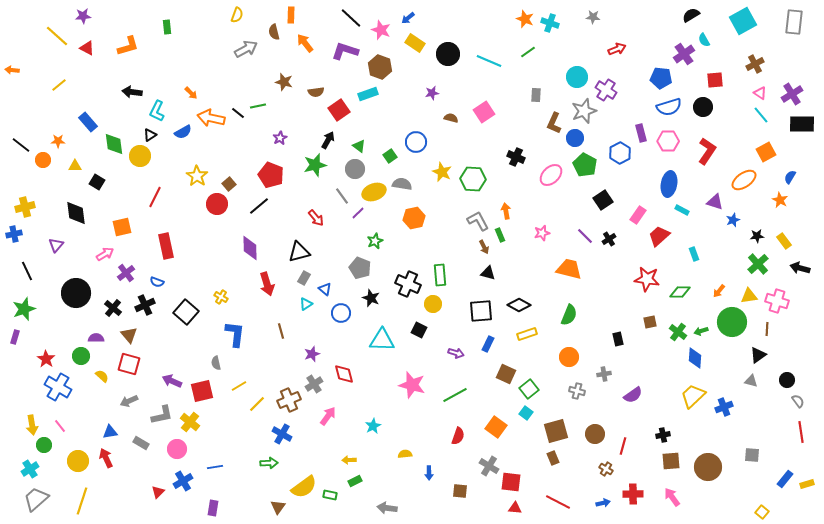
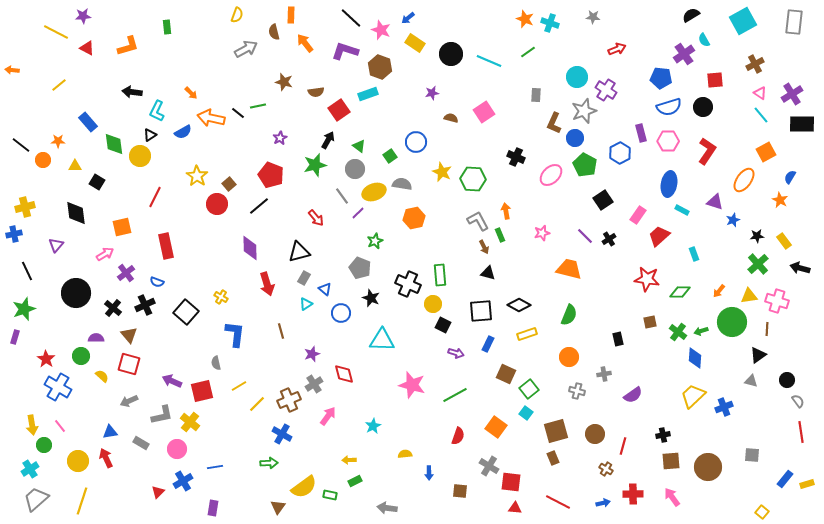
yellow line at (57, 36): moved 1 px left, 4 px up; rotated 15 degrees counterclockwise
black circle at (448, 54): moved 3 px right
orange ellipse at (744, 180): rotated 20 degrees counterclockwise
black square at (419, 330): moved 24 px right, 5 px up
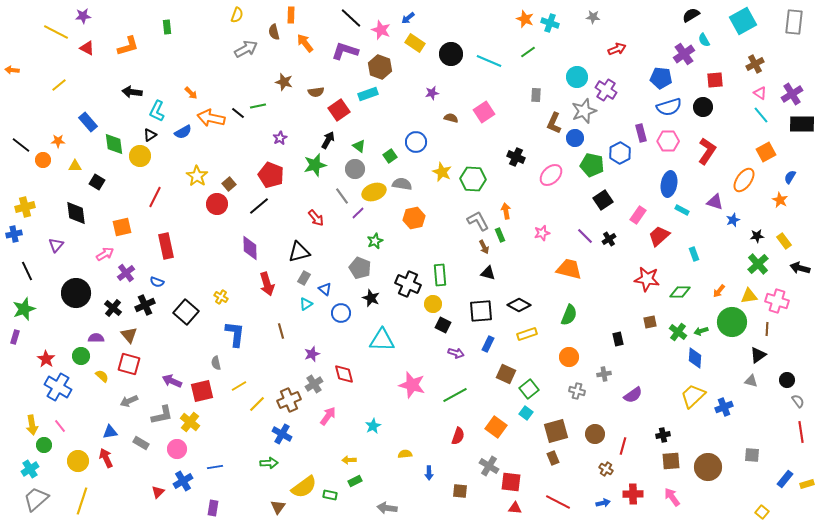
green pentagon at (585, 165): moved 7 px right; rotated 15 degrees counterclockwise
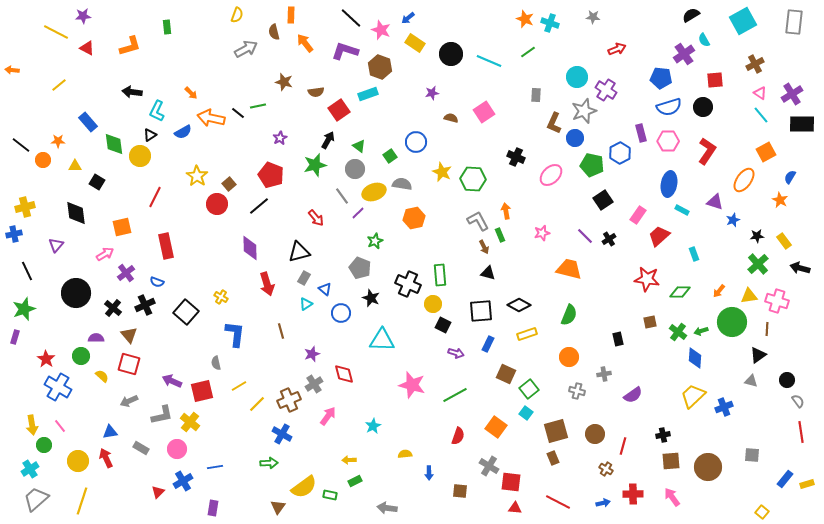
orange L-shape at (128, 46): moved 2 px right
gray rectangle at (141, 443): moved 5 px down
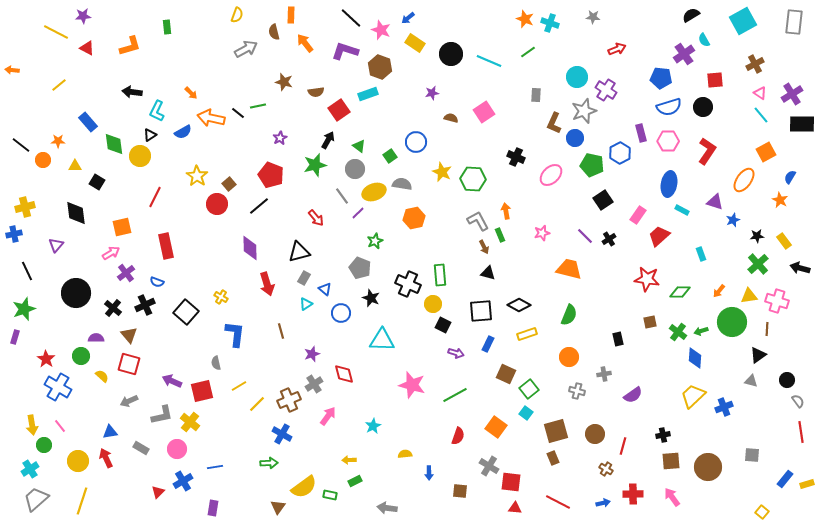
pink arrow at (105, 254): moved 6 px right, 1 px up
cyan rectangle at (694, 254): moved 7 px right
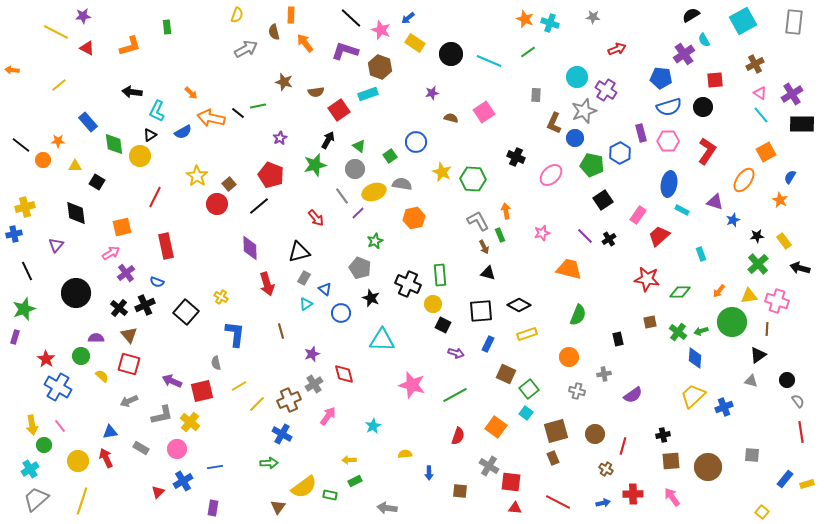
black cross at (113, 308): moved 6 px right
green semicircle at (569, 315): moved 9 px right
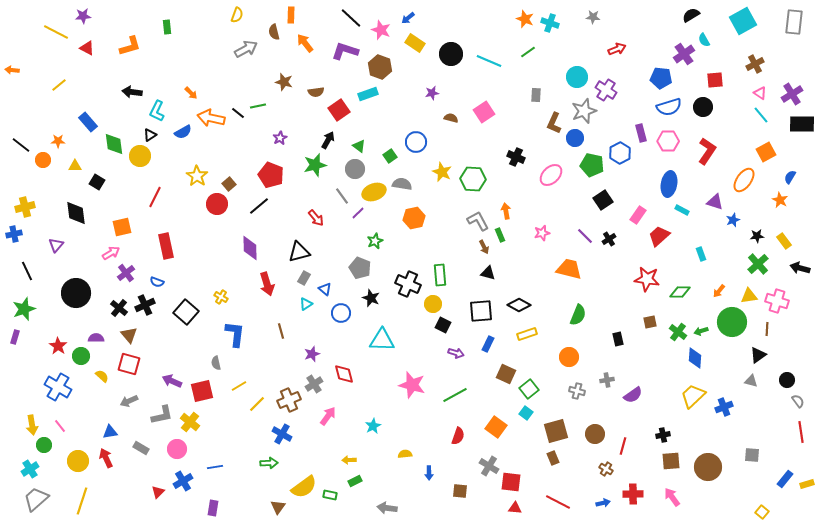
red star at (46, 359): moved 12 px right, 13 px up
gray cross at (604, 374): moved 3 px right, 6 px down
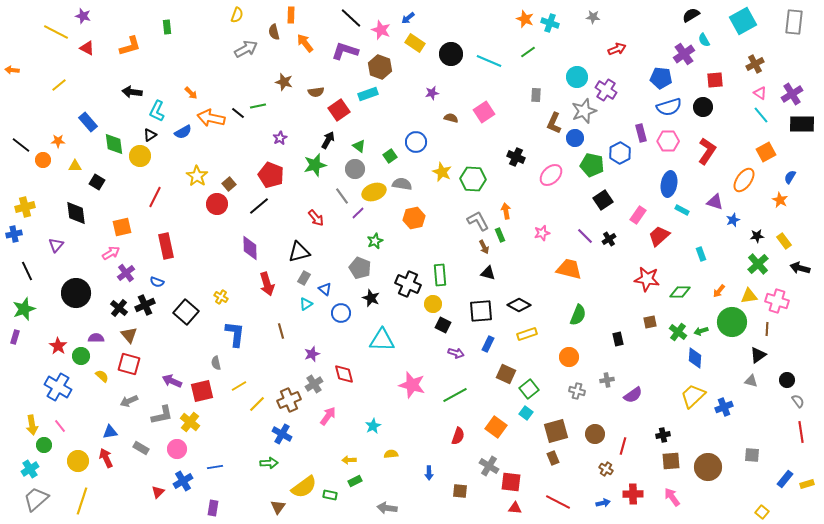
purple star at (83, 16): rotated 21 degrees clockwise
yellow semicircle at (405, 454): moved 14 px left
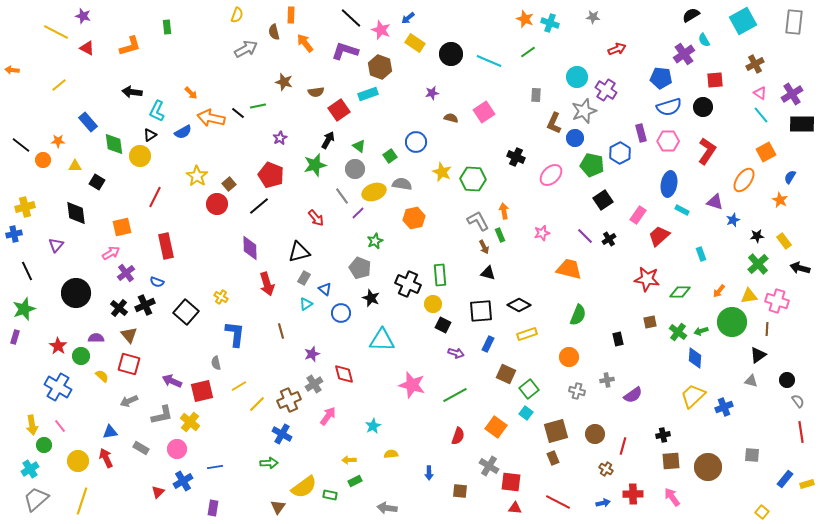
orange arrow at (506, 211): moved 2 px left
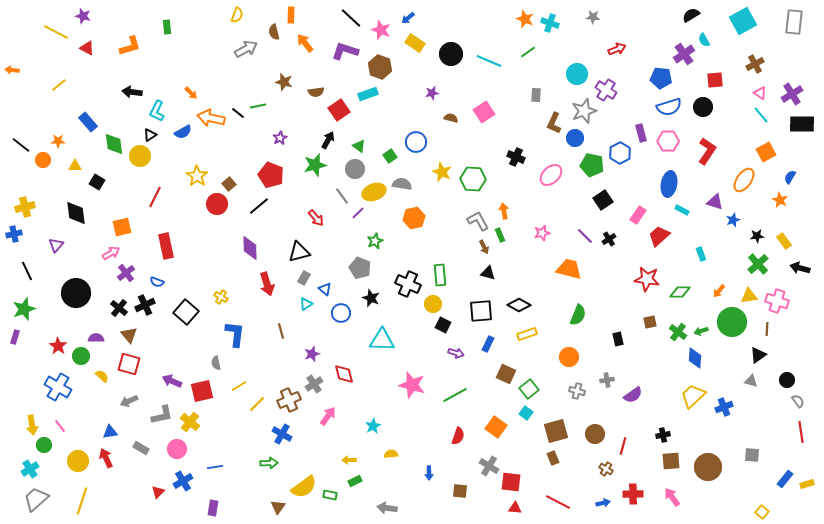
cyan circle at (577, 77): moved 3 px up
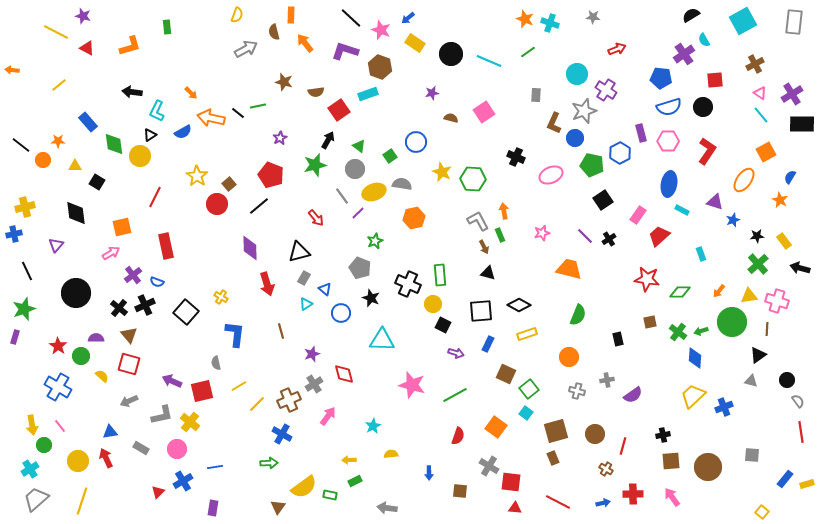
pink ellipse at (551, 175): rotated 20 degrees clockwise
purple cross at (126, 273): moved 7 px right, 2 px down
